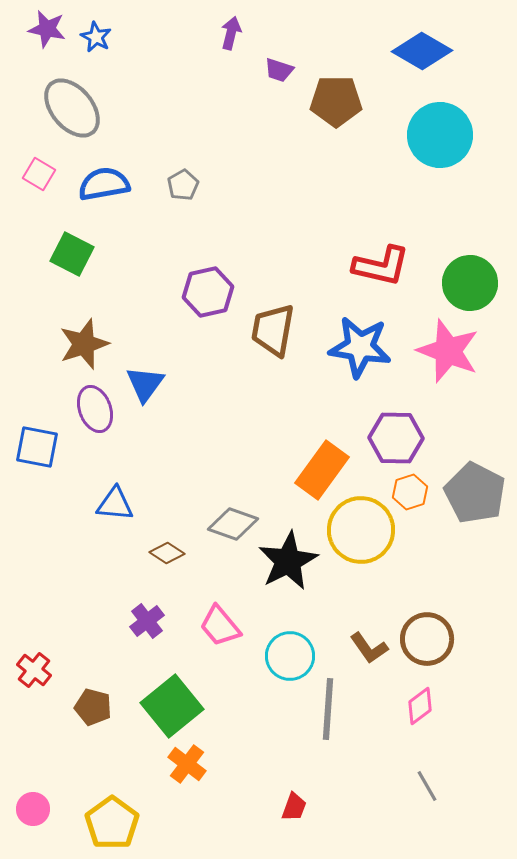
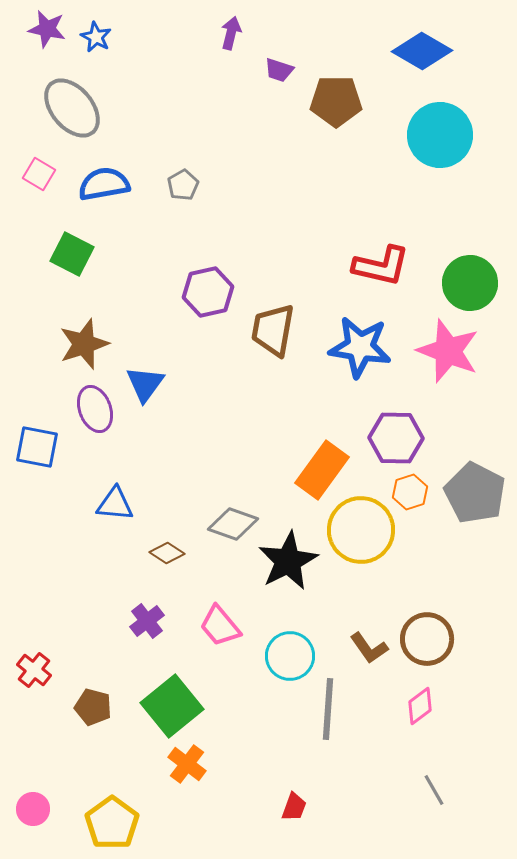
gray line at (427, 786): moved 7 px right, 4 px down
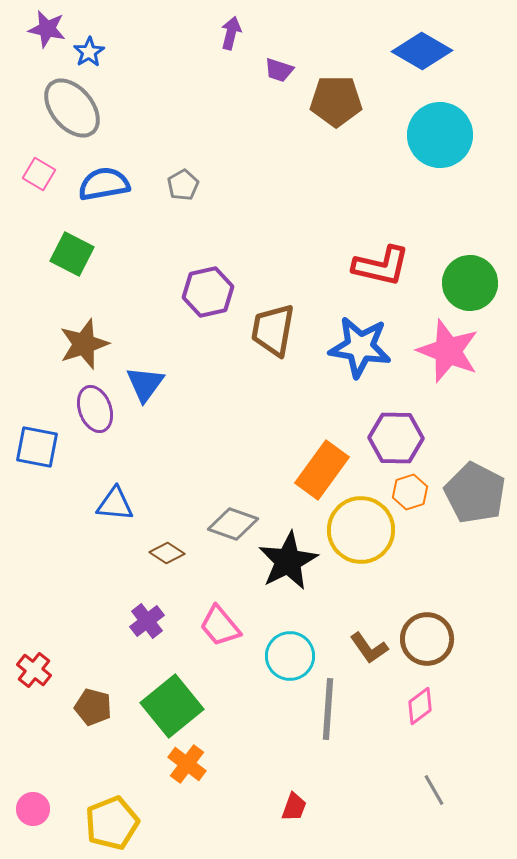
blue star at (96, 37): moved 7 px left, 15 px down; rotated 12 degrees clockwise
yellow pentagon at (112, 823): rotated 14 degrees clockwise
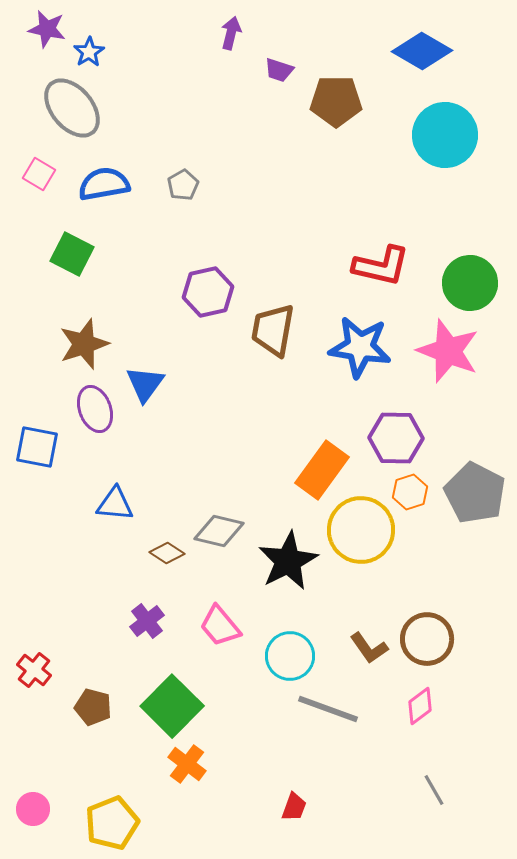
cyan circle at (440, 135): moved 5 px right
gray diamond at (233, 524): moved 14 px left, 7 px down; rotated 6 degrees counterclockwise
green square at (172, 706): rotated 6 degrees counterclockwise
gray line at (328, 709): rotated 74 degrees counterclockwise
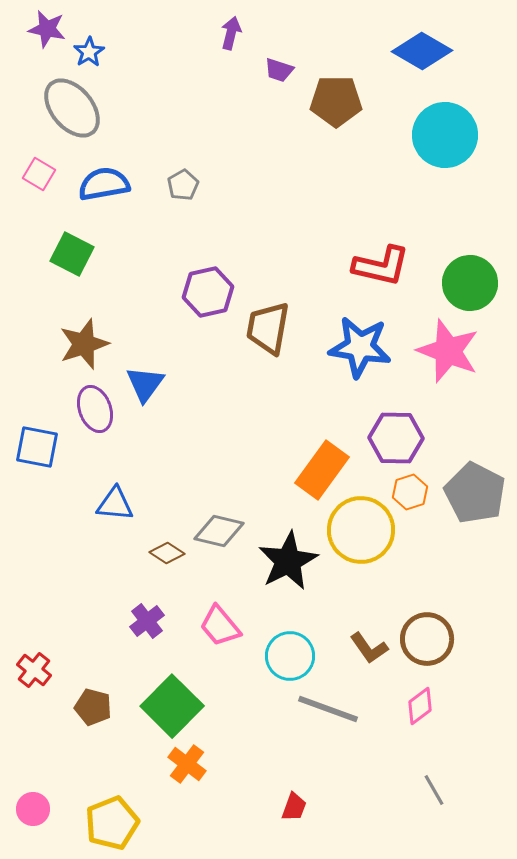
brown trapezoid at (273, 330): moved 5 px left, 2 px up
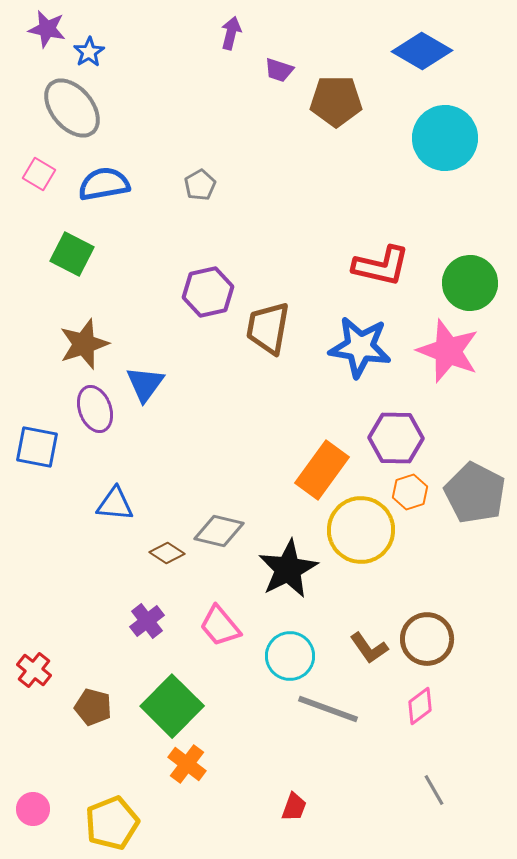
cyan circle at (445, 135): moved 3 px down
gray pentagon at (183, 185): moved 17 px right
black star at (288, 561): moved 8 px down
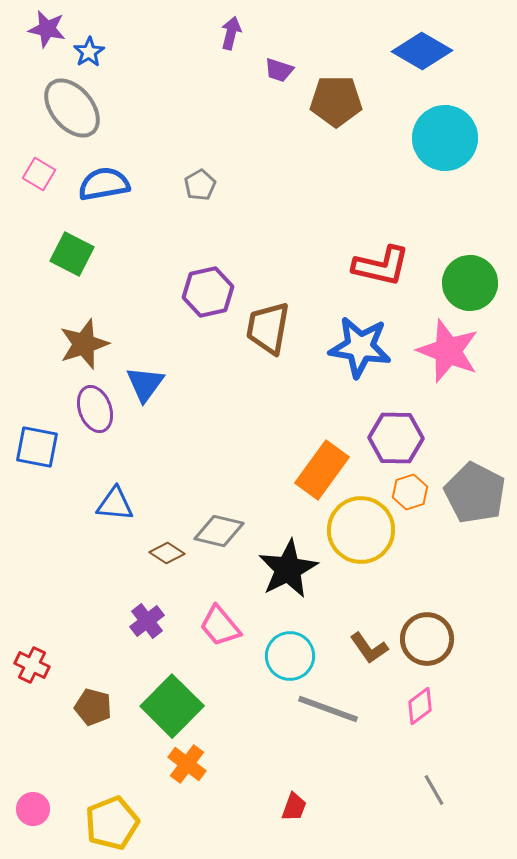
red cross at (34, 670): moved 2 px left, 5 px up; rotated 12 degrees counterclockwise
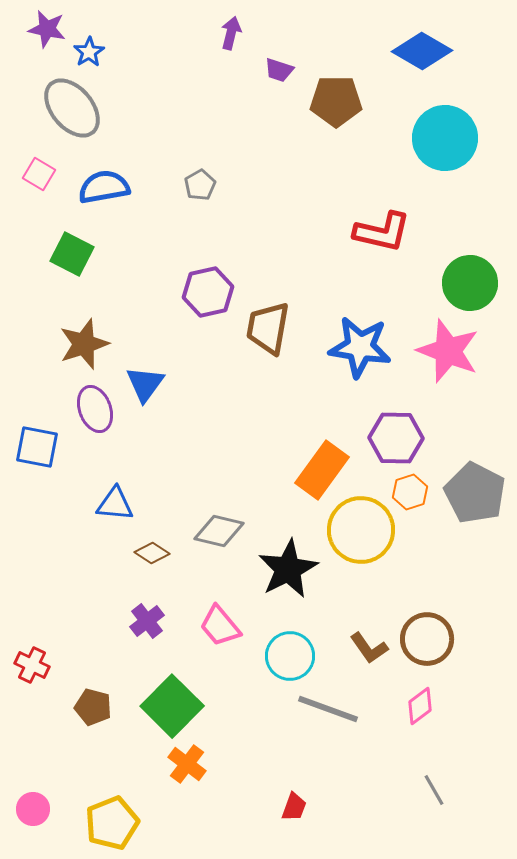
blue semicircle at (104, 184): moved 3 px down
red L-shape at (381, 266): moved 1 px right, 34 px up
brown diamond at (167, 553): moved 15 px left
